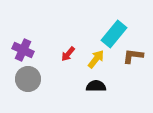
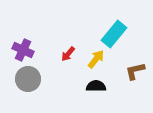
brown L-shape: moved 2 px right, 15 px down; rotated 20 degrees counterclockwise
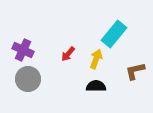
yellow arrow: rotated 18 degrees counterclockwise
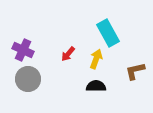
cyan rectangle: moved 6 px left, 1 px up; rotated 68 degrees counterclockwise
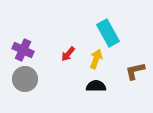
gray circle: moved 3 px left
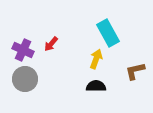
red arrow: moved 17 px left, 10 px up
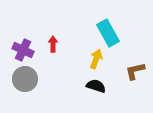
red arrow: moved 2 px right; rotated 140 degrees clockwise
black semicircle: rotated 18 degrees clockwise
